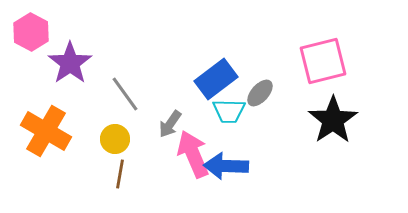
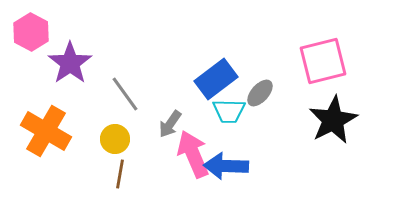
black star: rotated 6 degrees clockwise
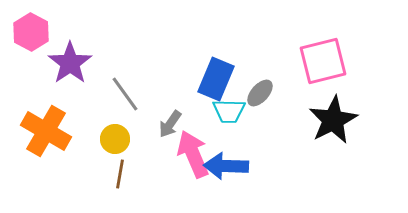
blue rectangle: rotated 30 degrees counterclockwise
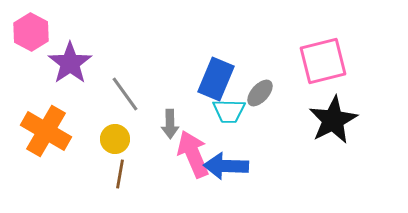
gray arrow: rotated 36 degrees counterclockwise
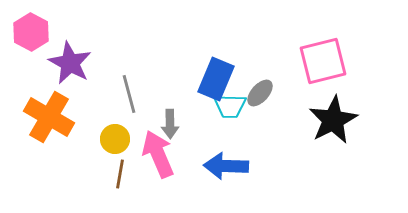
purple star: rotated 9 degrees counterclockwise
gray line: moved 4 px right; rotated 21 degrees clockwise
cyan trapezoid: moved 1 px right, 5 px up
orange cross: moved 3 px right, 14 px up
pink arrow: moved 35 px left
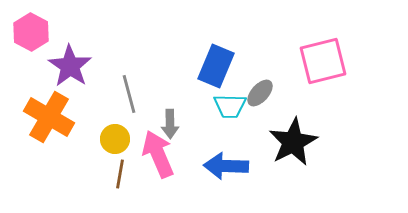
purple star: moved 3 px down; rotated 6 degrees clockwise
blue rectangle: moved 13 px up
black star: moved 40 px left, 22 px down
